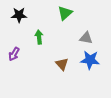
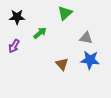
black star: moved 2 px left, 2 px down
green arrow: moved 1 px right, 4 px up; rotated 56 degrees clockwise
purple arrow: moved 8 px up
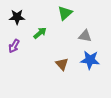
gray triangle: moved 1 px left, 2 px up
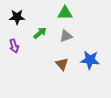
green triangle: rotated 42 degrees clockwise
gray triangle: moved 19 px left; rotated 32 degrees counterclockwise
purple arrow: rotated 48 degrees counterclockwise
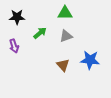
brown triangle: moved 1 px right, 1 px down
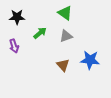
green triangle: rotated 35 degrees clockwise
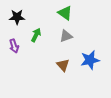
green arrow: moved 4 px left, 2 px down; rotated 24 degrees counterclockwise
blue star: rotated 18 degrees counterclockwise
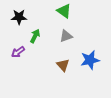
green triangle: moved 1 px left, 2 px up
black star: moved 2 px right
green arrow: moved 1 px left, 1 px down
purple arrow: moved 4 px right, 6 px down; rotated 72 degrees clockwise
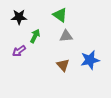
green triangle: moved 4 px left, 4 px down
gray triangle: rotated 16 degrees clockwise
purple arrow: moved 1 px right, 1 px up
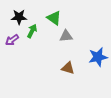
green triangle: moved 6 px left, 3 px down
green arrow: moved 3 px left, 5 px up
purple arrow: moved 7 px left, 11 px up
blue star: moved 8 px right, 3 px up
brown triangle: moved 5 px right, 3 px down; rotated 32 degrees counterclockwise
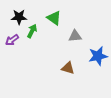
gray triangle: moved 9 px right
blue star: moved 1 px up
